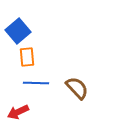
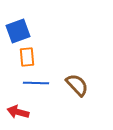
blue square: rotated 20 degrees clockwise
brown semicircle: moved 3 px up
red arrow: rotated 40 degrees clockwise
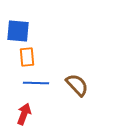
blue square: rotated 25 degrees clockwise
red arrow: moved 6 px right, 2 px down; rotated 95 degrees clockwise
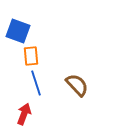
blue square: rotated 15 degrees clockwise
orange rectangle: moved 4 px right, 1 px up
blue line: rotated 70 degrees clockwise
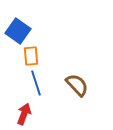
blue square: rotated 15 degrees clockwise
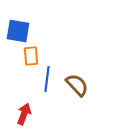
blue square: rotated 25 degrees counterclockwise
blue line: moved 11 px right, 4 px up; rotated 25 degrees clockwise
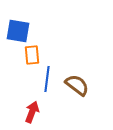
orange rectangle: moved 1 px right, 1 px up
brown semicircle: rotated 10 degrees counterclockwise
red arrow: moved 8 px right, 2 px up
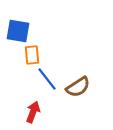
blue line: rotated 45 degrees counterclockwise
brown semicircle: moved 1 px right, 2 px down; rotated 110 degrees clockwise
red arrow: moved 1 px right
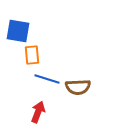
blue line: rotated 35 degrees counterclockwise
brown semicircle: rotated 30 degrees clockwise
red arrow: moved 5 px right
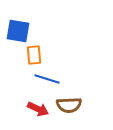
orange rectangle: moved 2 px right
brown semicircle: moved 9 px left, 18 px down
red arrow: moved 3 px up; rotated 95 degrees clockwise
